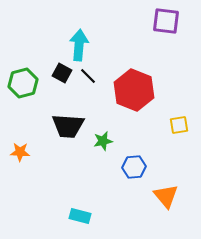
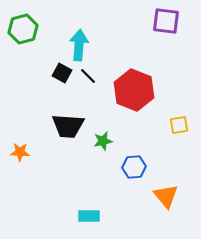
green hexagon: moved 54 px up
cyan rectangle: moved 9 px right; rotated 15 degrees counterclockwise
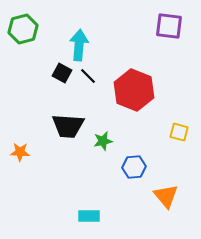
purple square: moved 3 px right, 5 px down
yellow square: moved 7 px down; rotated 24 degrees clockwise
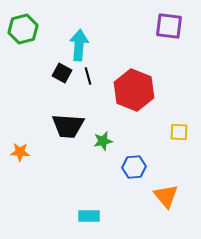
black line: rotated 30 degrees clockwise
yellow square: rotated 12 degrees counterclockwise
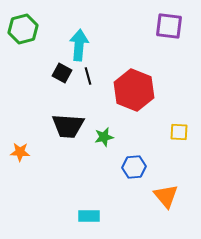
green star: moved 1 px right, 4 px up
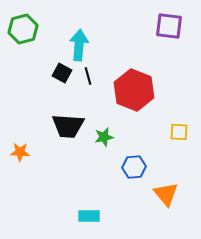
orange triangle: moved 2 px up
